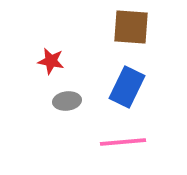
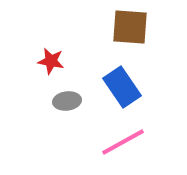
brown square: moved 1 px left
blue rectangle: moved 5 px left; rotated 60 degrees counterclockwise
pink line: rotated 24 degrees counterclockwise
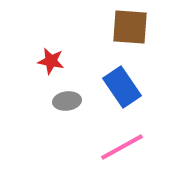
pink line: moved 1 px left, 5 px down
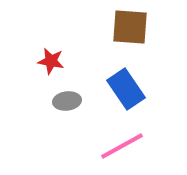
blue rectangle: moved 4 px right, 2 px down
pink line: moved 1 px up
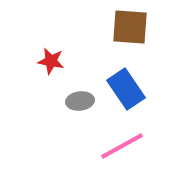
gray ellipse: moved 13 px right
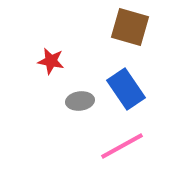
brown square: rotated 12 degrees clockwise
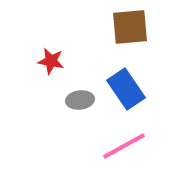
brown square: rotated 21 degrees counterclockwise
gray ellipse: moved 1 px up
pink line: moved 2 px right
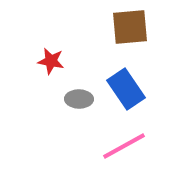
gray ellipse: moved 1 px left, 1 px up; rotated 8 degrees clockwise
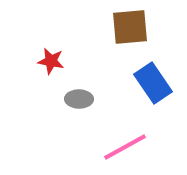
blue rectangle: moved 27 px right, 6 px up
pink line: moved 1 px right, 1 px down
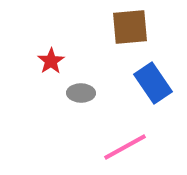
red star: rotated 28 degrees clockwise
gray ellipse: moved 2 px right, 6 px up
